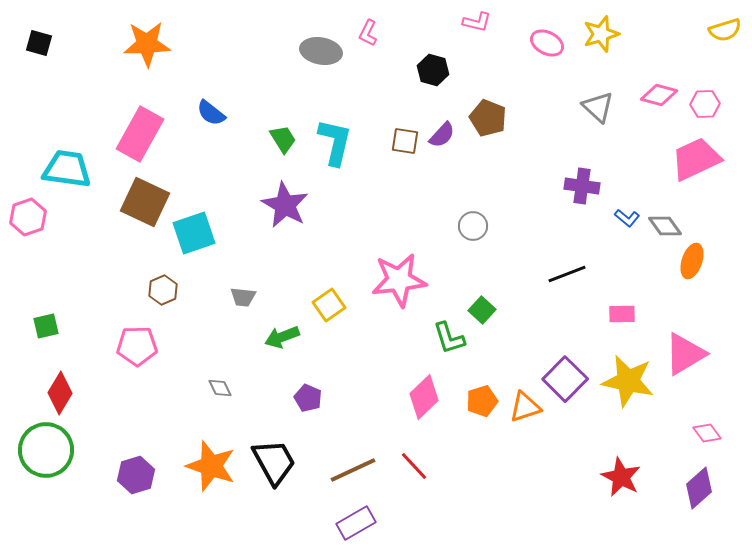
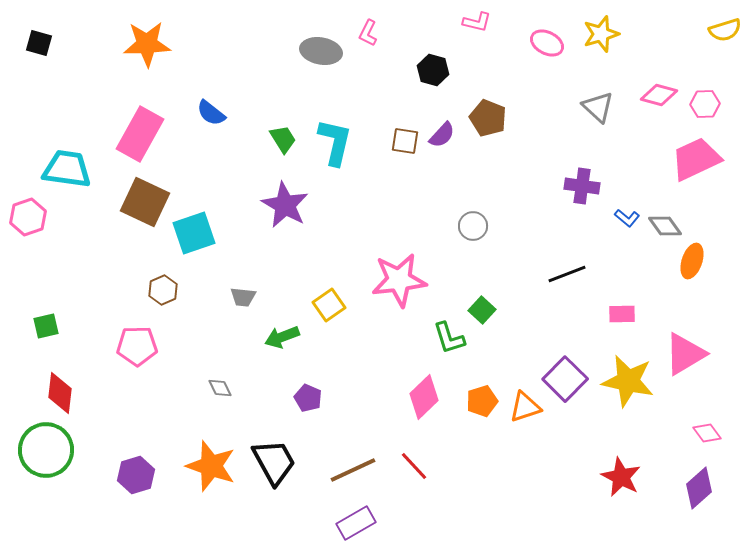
red diamond at (60, 393): rotated 24 degrees counterclockwise
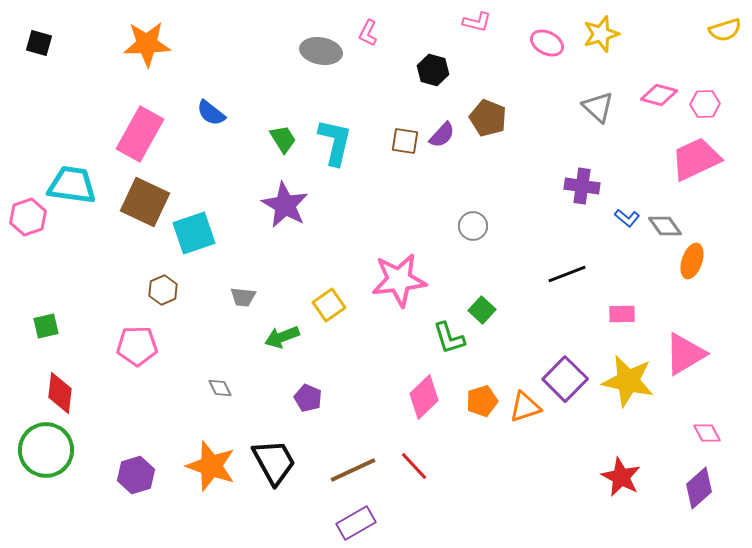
cyan trapezoid at (67, 169): moved 5 px right, 16 px down
pink diamond at (707, 433): rotated 8 degrees clockwise
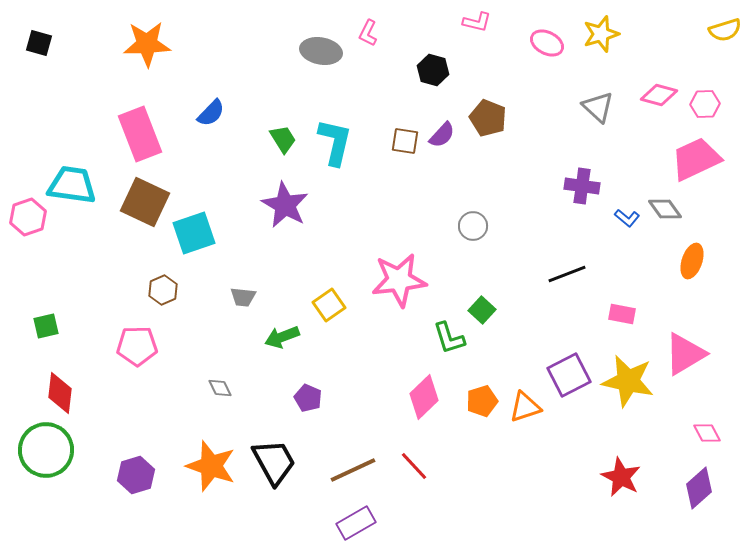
blue semicircle at (211, 113): rotated 84 degrees counterclockwise
pink rectangle at (140, 134): rotated 50 degrees counterclockwise
gray diamond at (665, 226): moved 17 px up
pink rectangle at (622, 314): rotated 12 degrees clockwise
purple square at (565, 379): moved 4 px right, 4 px up; rotated 18 degrees clockwise
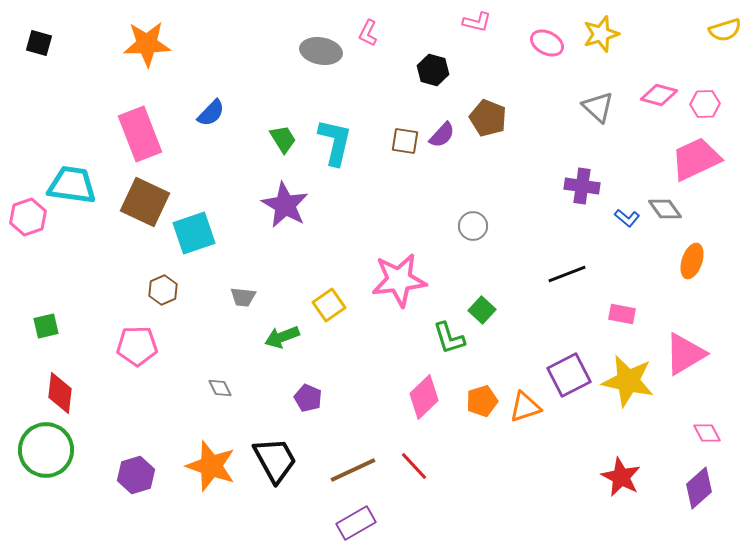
black trapezoid at (274, 462): moved 1 px right, 2 px up
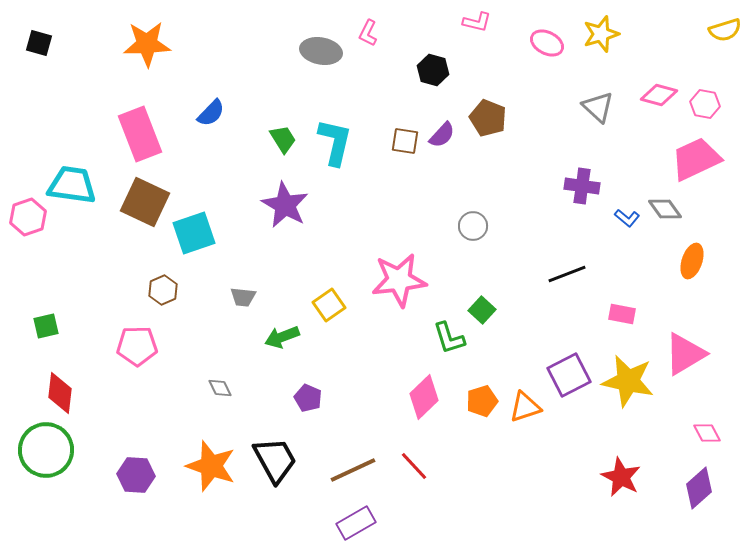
pink hexagon at (705, 104): rotated 12 degrees clockwise
purple hexagon at (136, 475): rotated 21 degrees clockwise
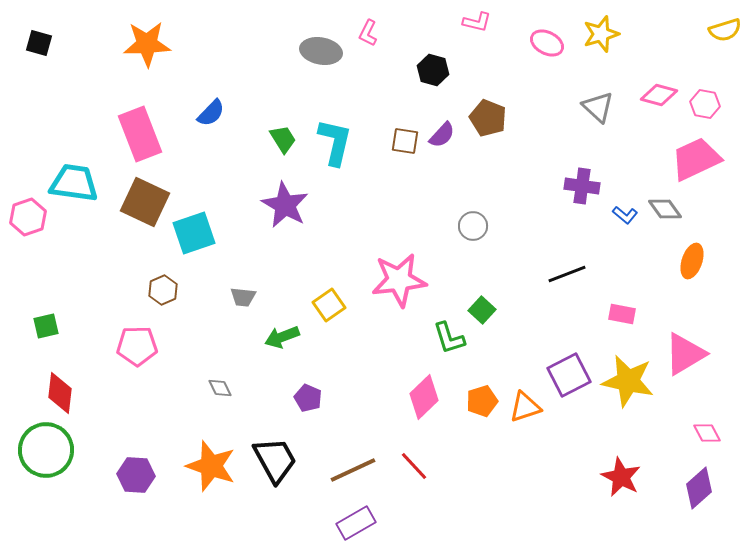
cyan trapezoid at (72, 185): moved 2 px right, 2 px up
blue L-shape at (627, 218): moved 2 px left, 3 px up
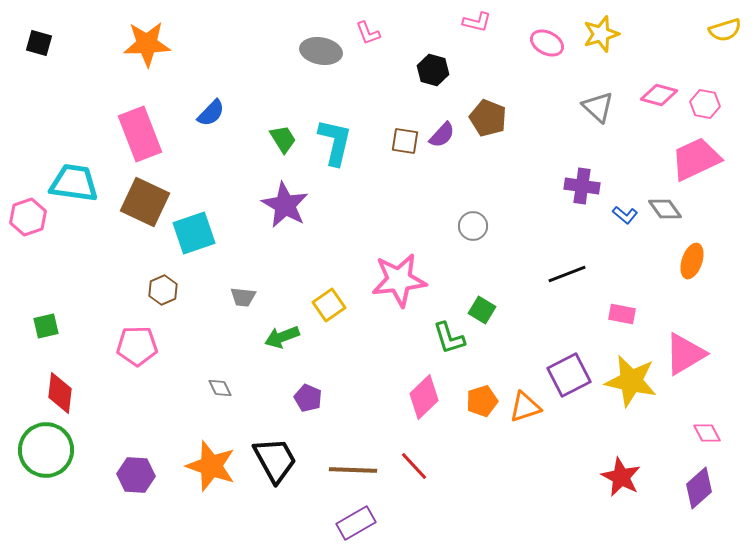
pink L-shape at (368, 33): rotated 48 degrees counterclockwise
green square at (482, 310): rotated 12 degrees counterclockwise
yellow star at (628, 381): moved 3 px right
brown line at (353, 470): rotated 27 degrees clockwise
